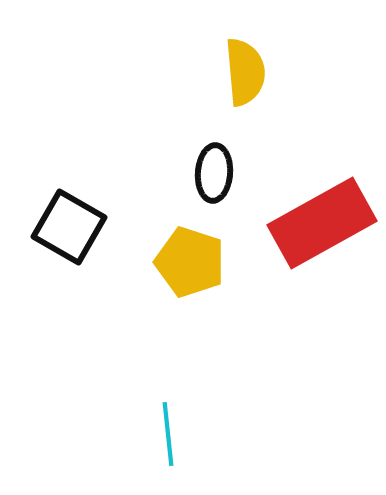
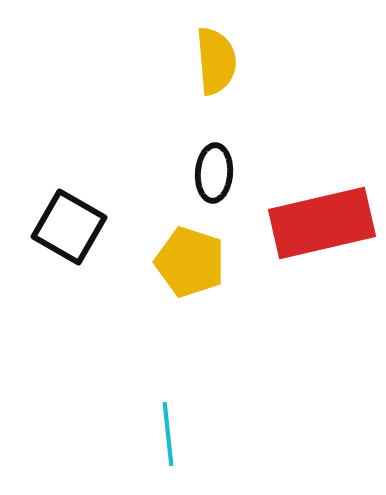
yellow semicircle: moved 29 px left, 11 px up
red rectangle: rotated 16 degrees clockwise
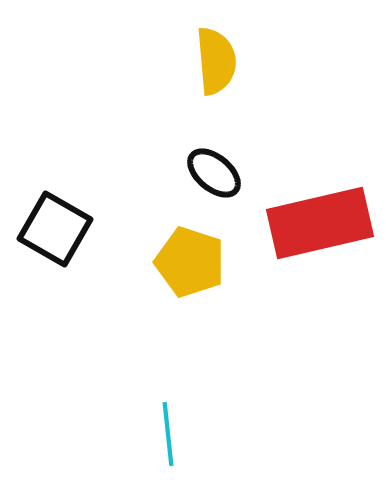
black ellipse: rotated 54 degrees counterclockwise
red rectangle: moved 2 px left
black square: moved 14 px left, 2 px down
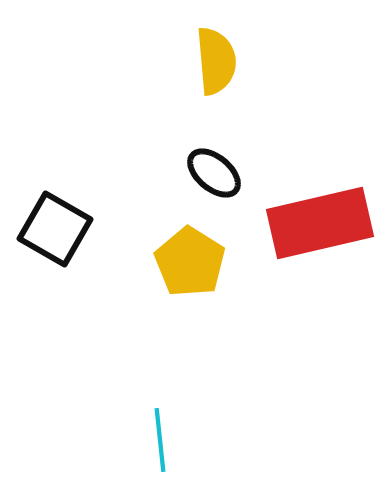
yellow pentagon: rotated 14 degrees clockwise
cyan line: moved 8 px left, 6 px down
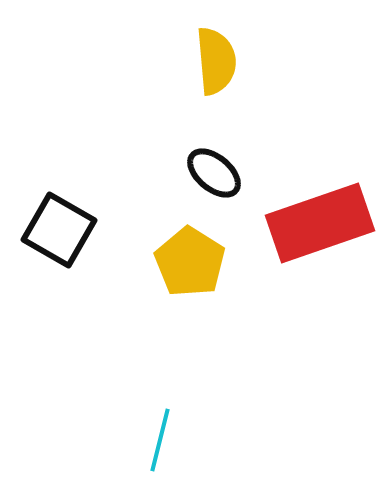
red rectangle: rotated 6 degrees counterclockwise
black square: moved 4 px right, 1 px down
cyan line: rotated 20 degrees clockwise
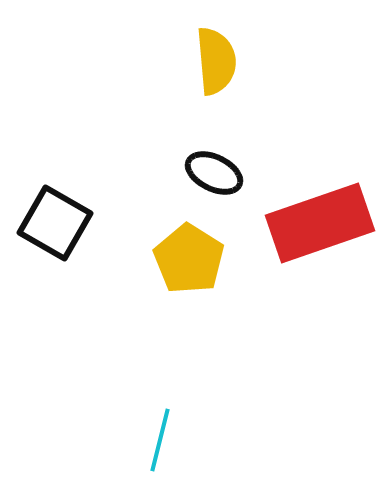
black ellipse: rotated 14 degrees counterclockwise
black square: moved 4 px left, 7 px up
yellow pentagon: moved 1 px left, 3 px up
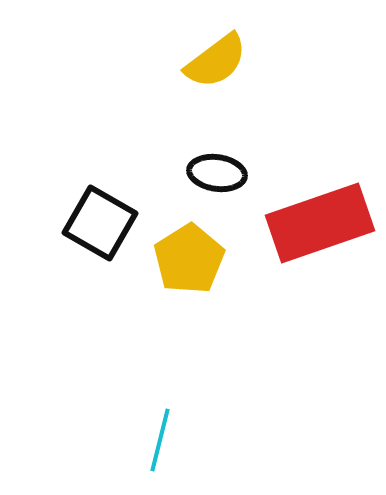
yellow semicircle: rotated 58 degrees clockwise
black ellipse: moved 3 px right; rotated 18 degrees counterclockwise
black square: moved 45 px right
yellow pentagon: rotated 8 degrees clockwise
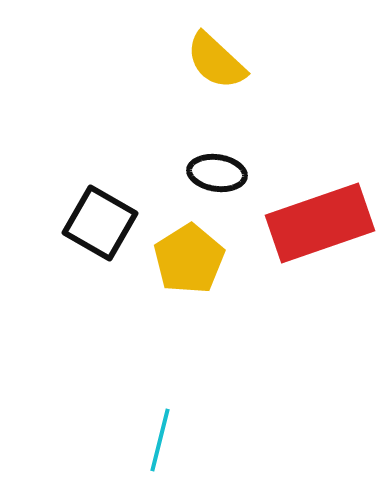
yellow semicircle: rotated 80 degrees clockwise
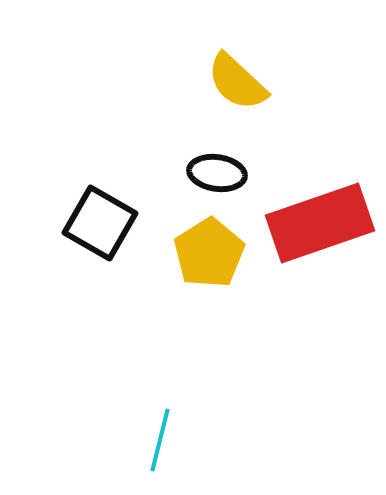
yellow semicircle: moved 21 px right, 21 px down
yellow pentagon: moved 20 px right, 6 px up
